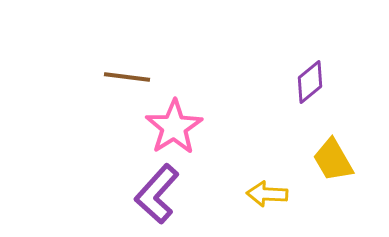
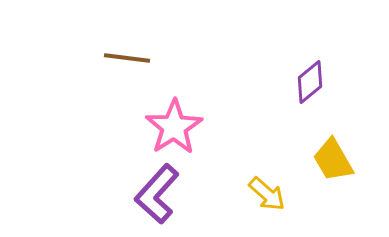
brown line: moved 19 px up
yellow arrow: rotated 141 degrees counterclockwise
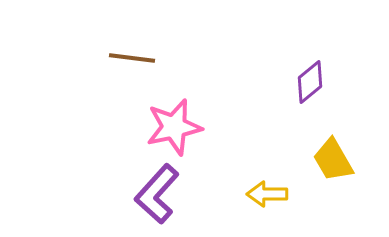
brown line: moved 5 px right
pink star: rotated 20 degrees clockwise
yellow arrow: rotated 138 degrees clockwise
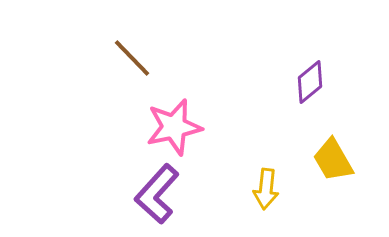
brown line: rotated 39 degrees clockwise
yellow arrow: moved 1 px left, 5 px up; rotated 84 degrees counterclockwise
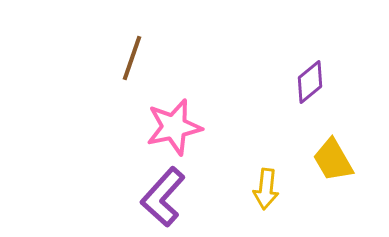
brown line: rotated 63 degrees clockwise
purple L-shape: moved 6 px right, 3 px down
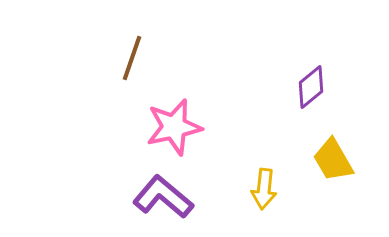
purple diamond: moved 1 px right, 5 px down
yellow arrow: moved 2 px left
purple L-shape: rotated 88 degrees clockwise
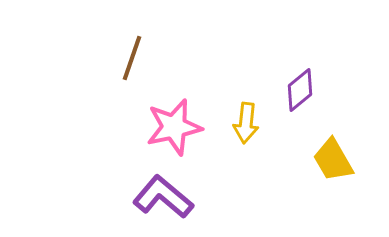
purple diamond: moved 11 px left, 3 px down
yellow arrow: moved 18 px left, 66 px up
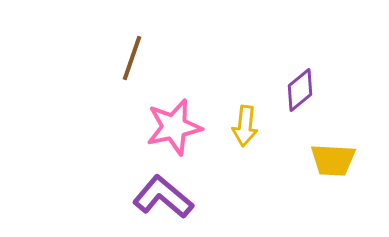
yellow arrow: moved 1 px left, 3 px down
yellow trapezoid: rotated 57 degrees counterclockwise
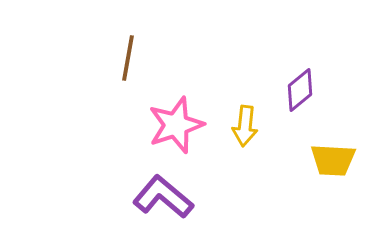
brown line: moved 4 px left; rotated 9 degrees counterclockwise
pink star: moved 2 px right, 2 px up; rotated 6 degrees counterclockwise
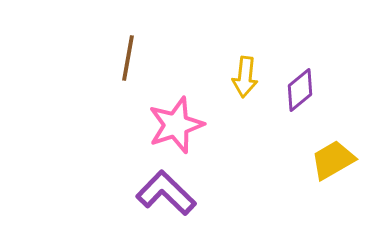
yellow arrow: moved 49 px up
yellow trapezoid: rotated 147 degrees clockwise
purple L-shape: moved 3 px right, 4 px up; rotated 4 degrees clockwise
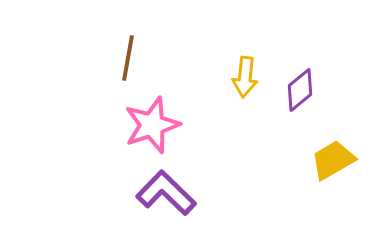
pink star: moved 24 px left
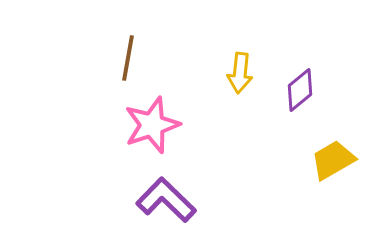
yellow arrow: moved 5 px left, 4 px up
purple L-shape: moved 7 px down
